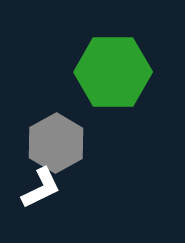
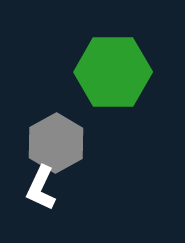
white L-shape: rotated 141 degrees clockwise
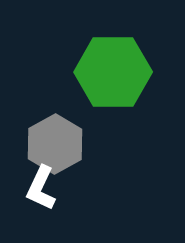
gray hexagon: moved 1 px left, 1 px down
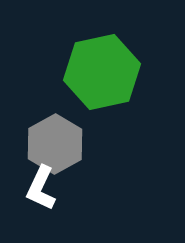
green hexagon: moved 11 px left; rotated 12 degrees counterclockwise
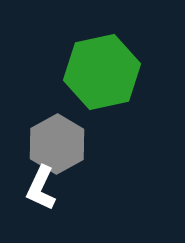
gray hexagon: moved 2 px right
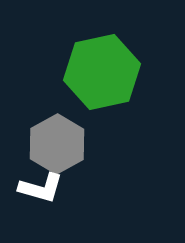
white L-shape: rotated 99 degrees counterclockwise
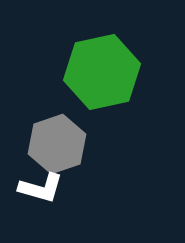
gray hexagon: rotated 10 degrees clockwise
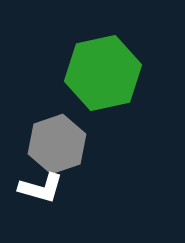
green hexagon: moved 1 px right, 1 px down
